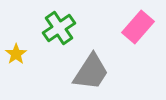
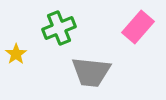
green cross: rotated 12 degrees clockwise
gray trapezoid: rotated 63 degrees clockwise
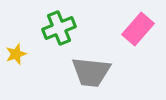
pink rectangle: moved 2 px down
yellow star: rotated 15 degrees clockwise
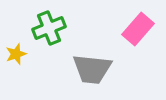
green cross: moved 10 px left
gray trapezoid: moved 1 px right, 3 px up
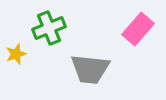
gray trapezoid: moved 2 px left
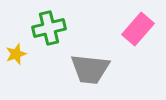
green cross: rotated 8 degrees clockwise
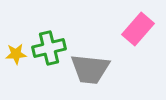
green cross: moved 20 px down
yellow star: rotated 15 degrees clockwise
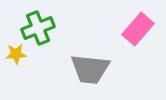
green cross: moved 11 px left, 20 px up; rotated 8 degrees counterclockwise
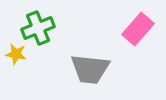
yellow star: rotated 15 degrees clockwise
